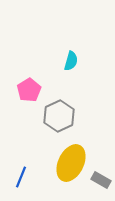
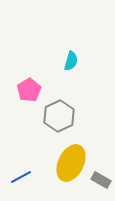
blue line: rotated 40 degrees clockwise
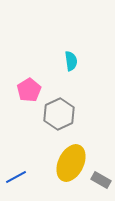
cyan semicircle: rotated 24 degrees counterclockwise
gray hexagon: moved 2 px up
blue line: moved 5 px left
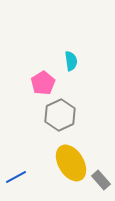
pink pentagon: moved 14 px right, 7 px up
gray hexagon: moved 1 px right, 1 px down
yellow ellipse: rotated 57 degrees counterclockwise
gray rectangle: rotated 18 degrees clockwise
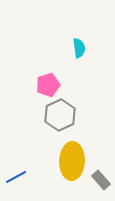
cyan semicircle: moved 8 px right, 13 px up
pink pentagon: moved 5 px right, 2 px down; rotated 15 degrees clockwise
yellow ellipse: moved 1 px right, 2 px up; rotated 33 degrees clockwise
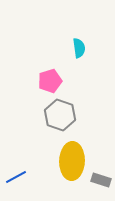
pink pentagon: moved 2 px right, 4 px up
gray hexagon: rotated 16 degrees counterclockwise
gray rectangle: rotated 30 degrees counterclockwise
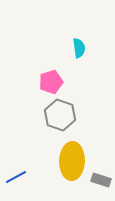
pink pentagon: moved 1 px right, 1 px down
